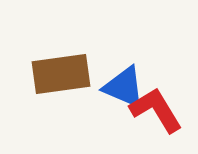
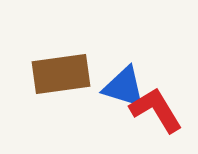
blue triangle: rotated 6 degrees counterclockwise
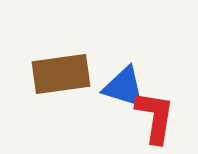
red L-shape: moved 1 px left, 7 px down; rotated 40 degrees clockwise
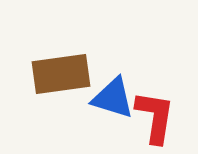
blue triangle: moved 11 px left, 11 px down
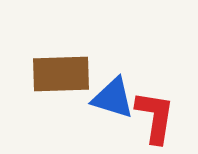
brown rectangle: rotated 6 degrees clockwise
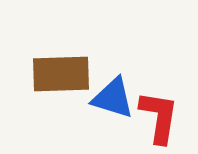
red L-shape: moved 4 px right
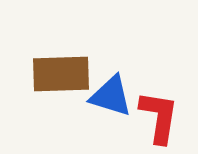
blue triangle: moved 2 px left, 2 px up
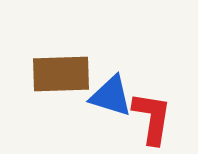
red L-shape: moved 7 px left, 1 px down
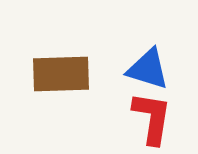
blue triangle: moved 37 px right, 27 px up
